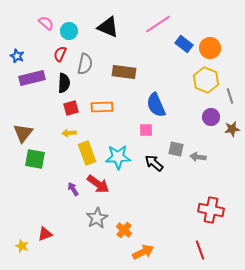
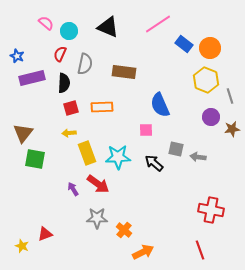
blue semicircle: moved 4 px right
gray star: rotated 30 degrees clockwise
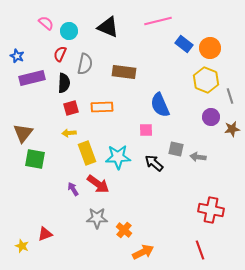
pink line: moved 3 px up; rotated 20 degrees clockwise
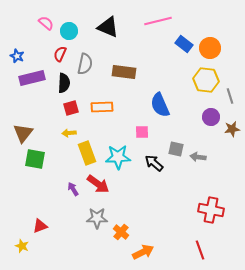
yellow hexagon: rotated 15 degrees counterclockwise
pink square: moved 4 px left, 2 px down
orange cross: moved 3 px left, 2 px down
red triangle: moved 5 px left, 8 px up
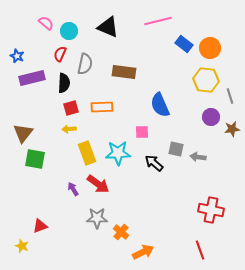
yellow arrow: moved 4 px up
cyan star: moved 4 px up
